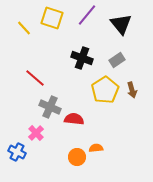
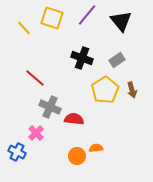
black triangle: moved 3 px up
orange circle: moved 1 px up
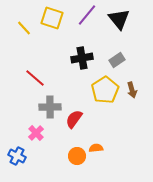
black triangle: moved 2 px left, 2 px up
black cross: rotated 30 degrees counterclockwise
gray cross: rotated 25 degrees counterclockwise
red semicircle: rotated 60 degrees counterclockwise
blue cross: moved 4 px down
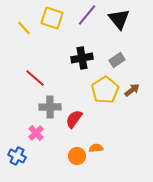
brown arrow: rotated 112 degrees counterclockwise
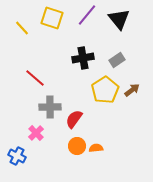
yellow line: moved 2 px left
black cross: moved 1 px right
orange circle: moved 10 px up
